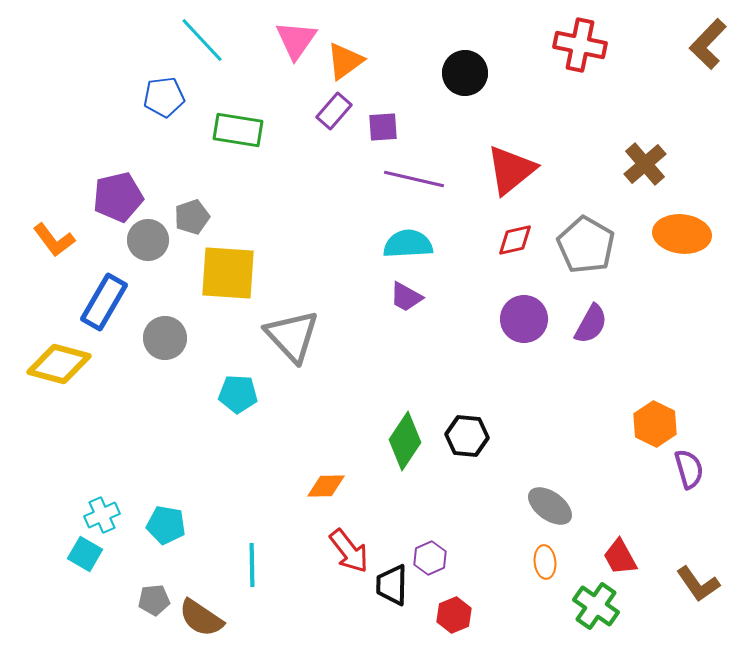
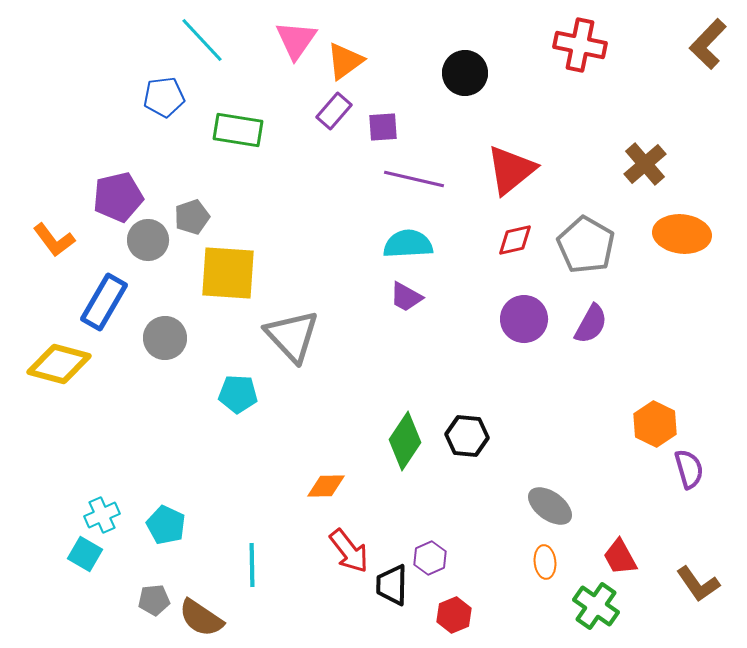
cyan pentagon at (166, 525): rotated 15 degrees clockwise
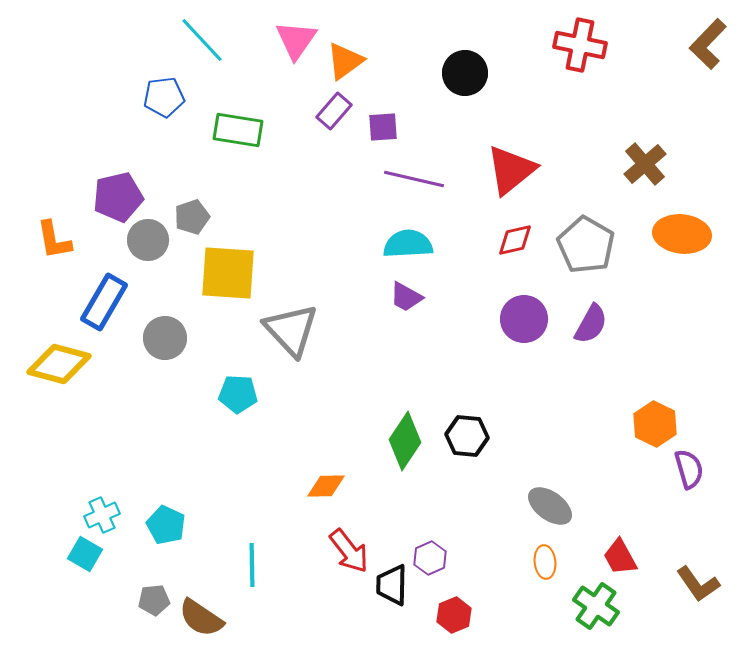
orange L-shape at (54, 240): rotated 27 degrees clockwise
gray triangle at (292, 336): moved 1 px left, 6 px up
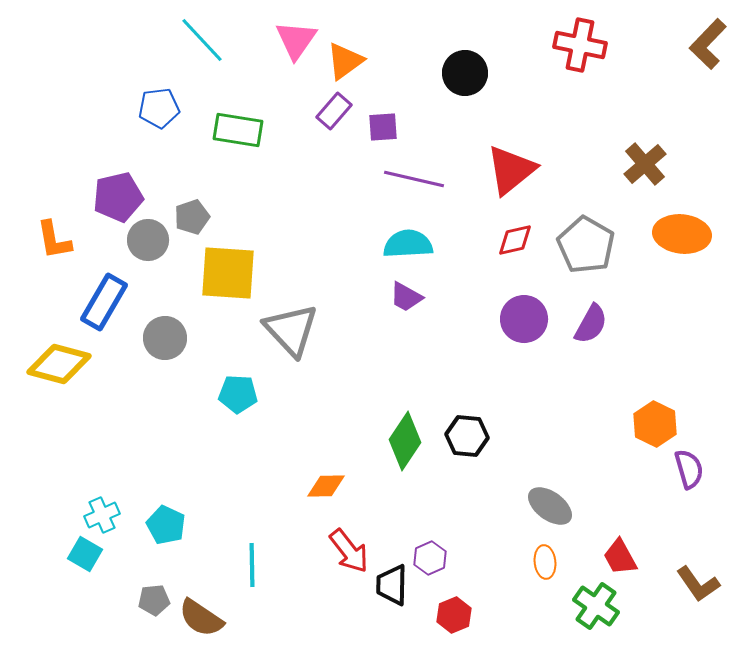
blue pentagon at (164, 97): moved 5 px left, 11 px down
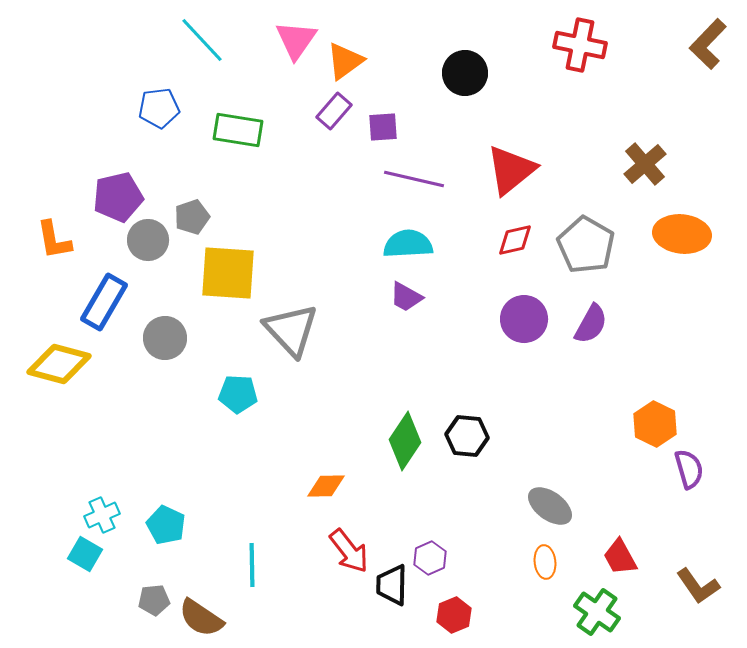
brown L-shape at (698, 584): moved 2 px down
green cross at (596, 606): moved 1 px right, 6 px down
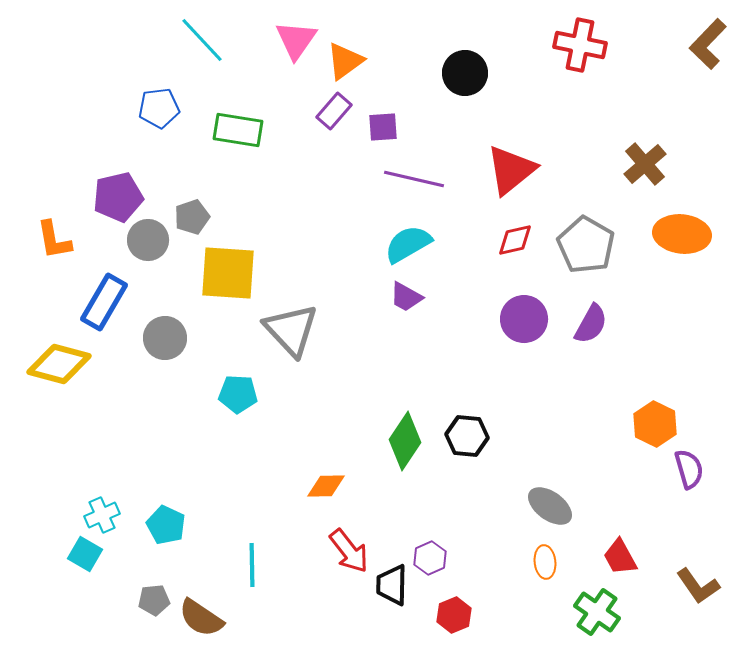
cyan semicircle at (408, 244): rotated 27 degrees counterclockwise
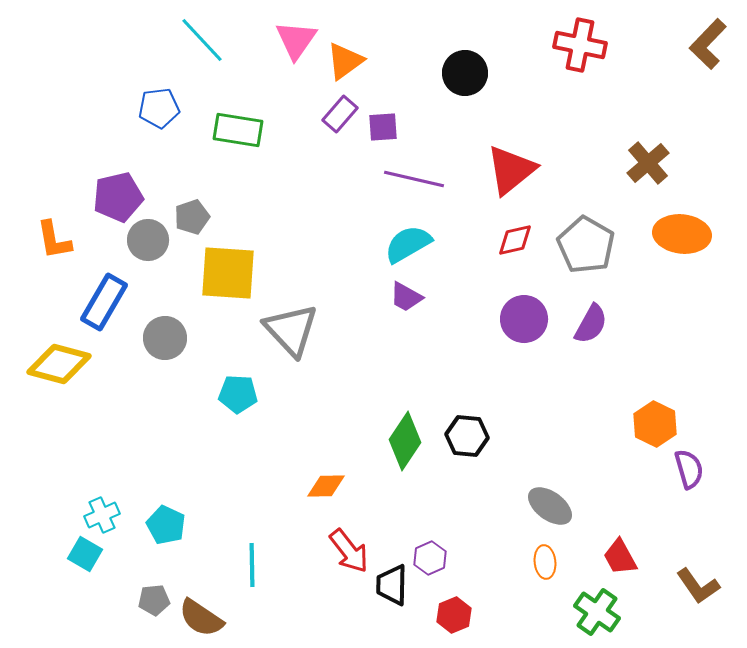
purple rectangle at (334, 111): moved 6 px right, 3 px down
brown cross at (645, 164): moved 3 px right, 1 px up
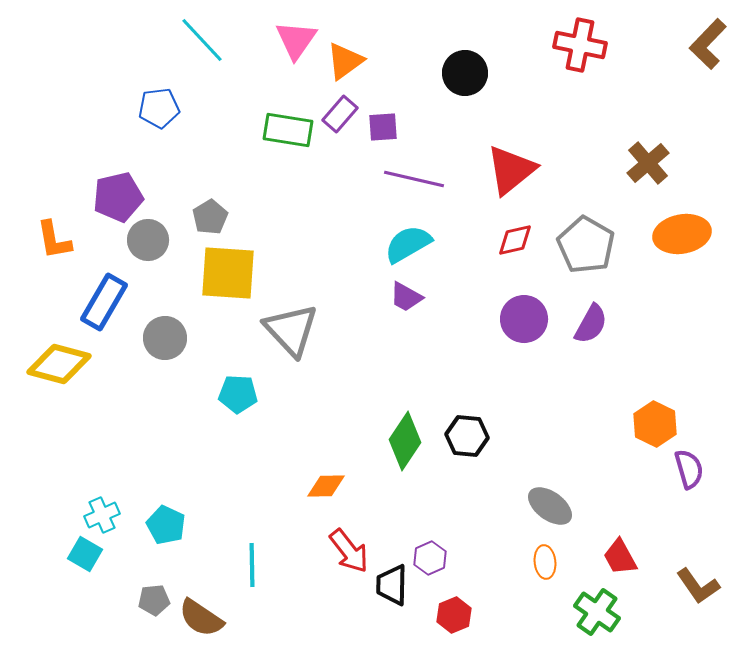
green rectangle at (238, 130): moved 50 px right
gray pentagon at (192, 217): moved 18 px right; rotated 12 degrees counterclockwise
orange ellipse at (682, 234): rotated 16 degrees counterclockwise
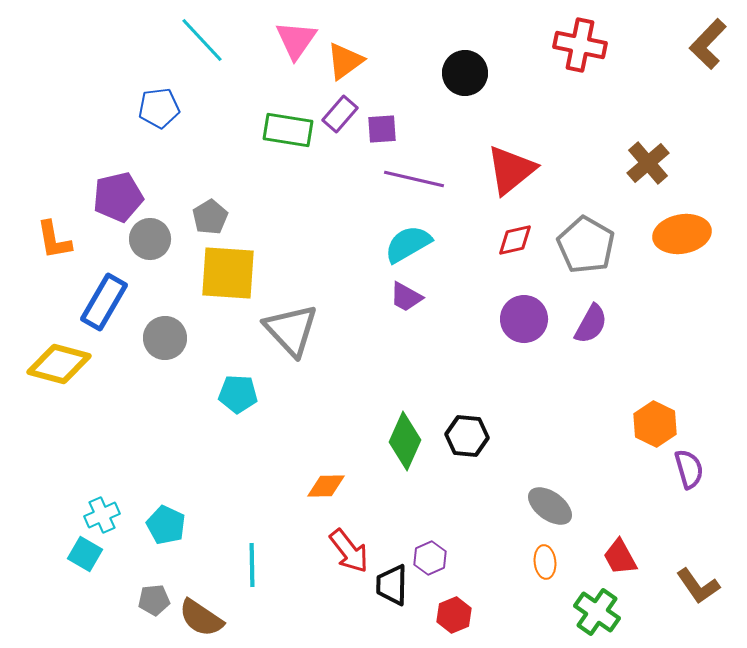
purple square at (383, 127): moved 1 px left, 2 px down
gray circle at (148, 240): moved 2 px right, 1 px up
green diamond at (405, 441): rotated 10 degrees counterclockwise
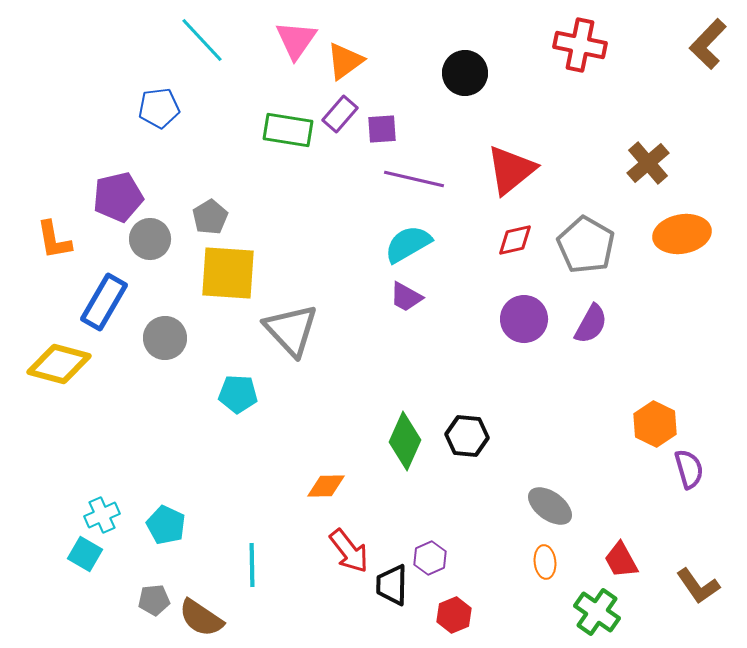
red trapezoid at (620, 557): moved 1 px right, 3 px down
